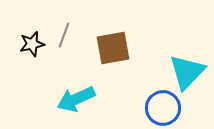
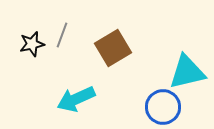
gray line: moved 2 px left
brown square: rotated 21 degrees counterclockwise
cyan triangle: rotated 33 degrees clockwise
blue circle: moved 1 px up
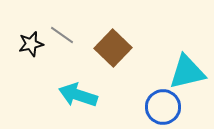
gray line: rotated 75 degrees counterclockwise
black star: moved 1 px left
brown square: rotated 15 degrees counterclockwise
cyan arrow: moved 2 px right, 4 px up; rotated 42 degrees clockwise
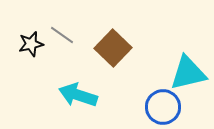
cyan triangle: moved 1 px right, 1 px down
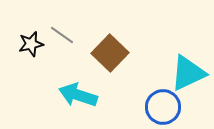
brown square: moved 3 px left, 5 px down
cyan triangle: rotated 12 degrees counterclockwise
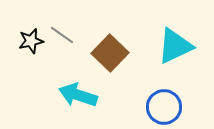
black star: moved 3 px up
cyan triangle: moved 13 px left, 27 px up
blue circle: moved 1 px right
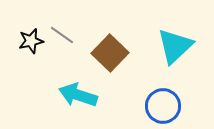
cyan triangle: rotated 18 degrees counterclockwise
blue circle: moved 1 px left, 1 px up
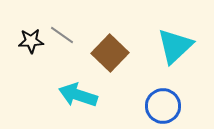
black star: rotated 10 degrees clockwise
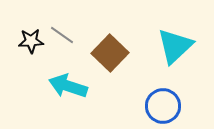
cyan arrow: moved 10 px left, 9 px up
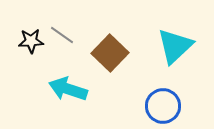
cyan arrow: moved 3 px down
